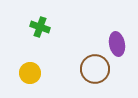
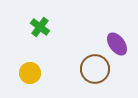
green cross: rotated 18 degrees clockwise
purple ellipse: rotated 25 degrees counterclockwise
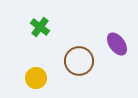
brown circle: moved 16 px left, 8 px up
yellow circle: moved 6 px right, 5 px down
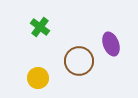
purple ellipse: moved 6 px left; rotated 15 degrees clockwise
yellow circle: moved 2 px right
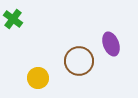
green cross: moved 27 px left, 8 px up
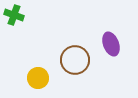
green cross: moved 1 px right, 4 px up; rotated 18 degrees counterclockwise
brown circle: moved 4 px left, 1 px up
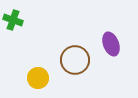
green cross: moved 1 px left, 5 px down
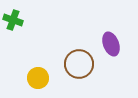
brown circle: moved 4 px right, 4 px down
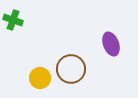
brown circle: moved 8 px left, 5 px down
yellow circle: moved 2 px right
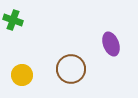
yellow circle: moved 18 px left, 3 px up
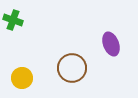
brown circle: moved 1 px right, 1 px up
yellow circle: moved 3 px down
